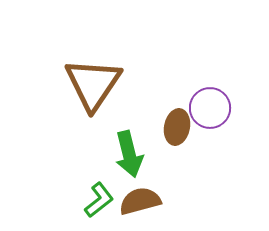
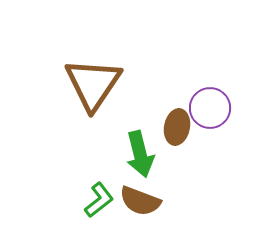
green arrow: moved 11 px right
brown semicircle: rotated 144 degrees counterclockwise
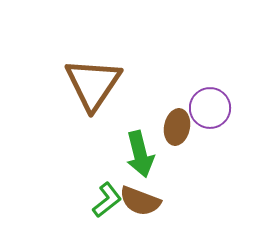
green L-shape: moved 8 px right
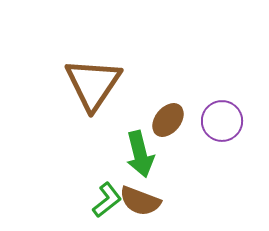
purple circle: moved 12 px right, 13 px down
brown ellipse: moved 9 px left, 7 px up; rotated 28 degrees clockwise
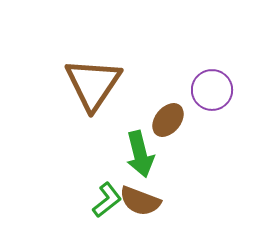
purple circle: moved 10 px left, 31 px up
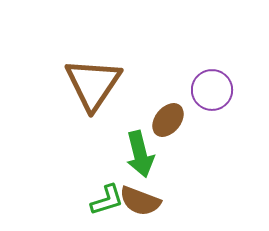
green L-shape: rotated 21 degrees clockwise
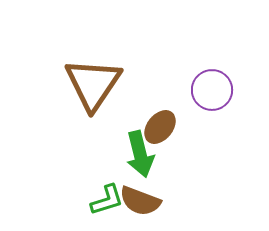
brown ellipse: moved 8 px left, 7 px down
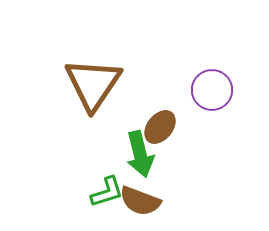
green L-shape: moved 8 px up
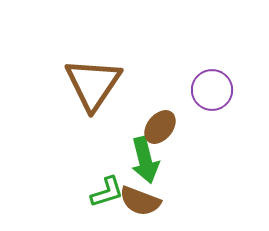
green arrow: moved 5 px right, 6 px down
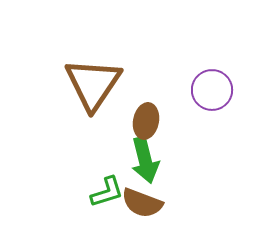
brown ellipse: moved 14 px left, 6 px up; rotated 28 degrees counterclockwise
brown semicircle: moved 2 px right, 2 px down
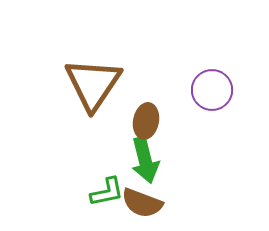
green L-shape: rotated 6 degrees clockwise
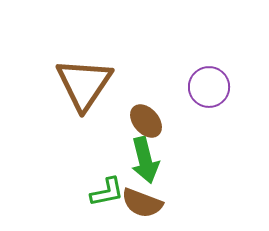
brown triangle: moved 9 px left
purple circle: moved 3 px left, 3 px up
brown ellipse: rotated 52 degrees counterclockwise
